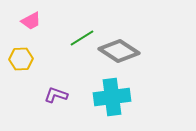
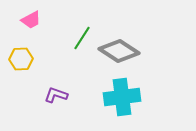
pink trapezoid: moved 1 px up
green line: rotated 25 degrees counterclockwise
cyan cross: moved 10 px right
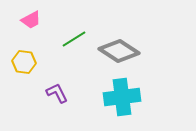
green line: moved 8 px left, 1 px down; rotated 25 degrees clockwise
yellow hexagon: moved 3 px right, 3 px down; rotated 10 degrees clockwise
purple L-shape: moved 1 px right, 2 px up; rotated 45 degrees clockwise
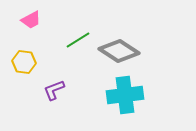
green line: moved 4 px right, 1 px down
purple L-shape: moved 3 px left, 3 px up; rotated 85 degrees counterclockwise
cyan cross: moved 3 px right, 2 px up
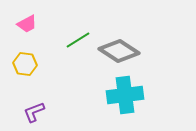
pink trapezoid: moved 4 px left, 4 px down
yellow hexagon: moved 1 px right, 2 px down
purple L-shape: moved 20 px left, 22 px down
